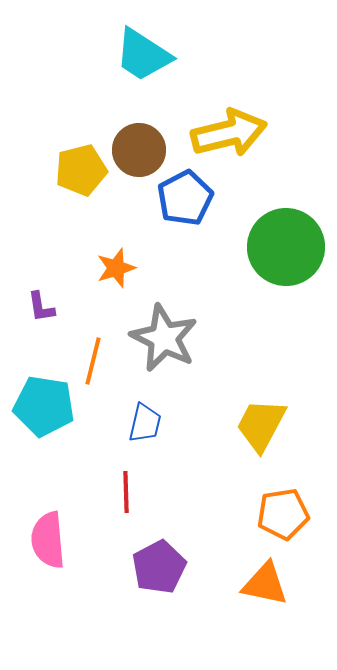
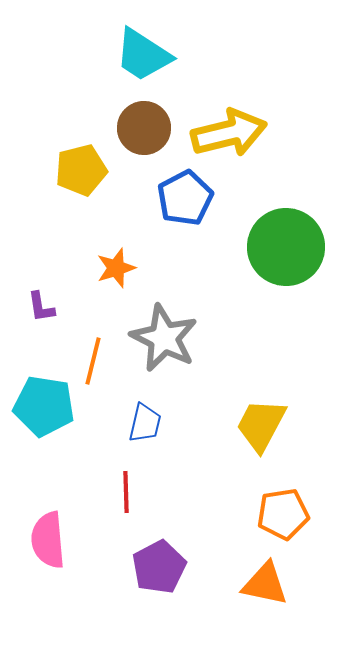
brown circle: moved 5 px right, 22 px up
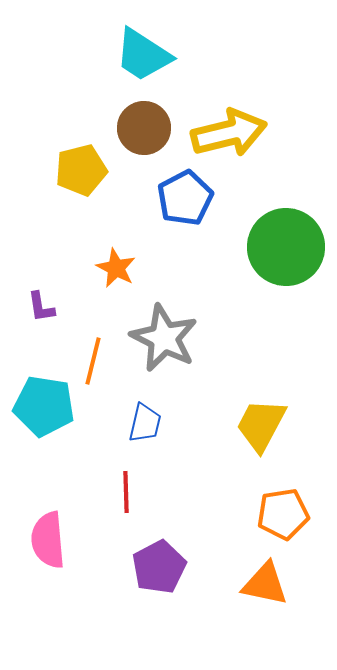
orange star: rotated 27 degrees counterclockwise
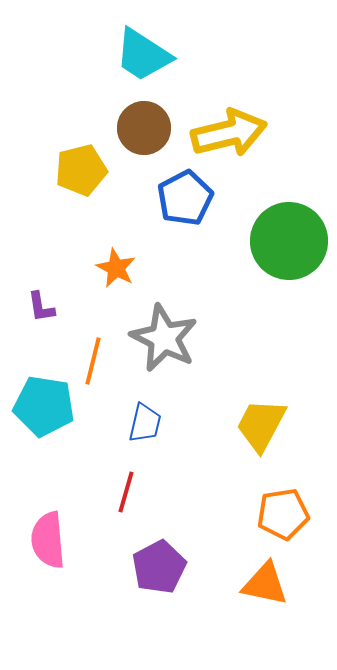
green circle: moved 3 px right, 6 px up
red line: rotated 18 degrees clockwise
